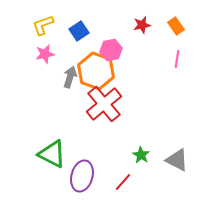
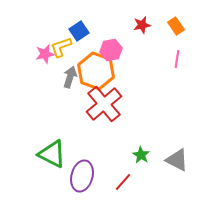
yellow L-shape: moved 18 px right, 22 px down
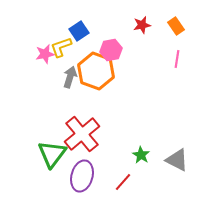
red cross: moved 22 px left, 30 px down
green triangle: rotated 40 degrees clockwise
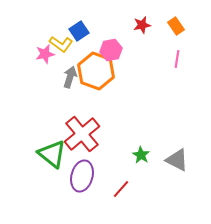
yellow L-shape: moved 3 px up; rotated 125 degrees counterclockwise
green triangle: rotated 28 degrees counterclockwise
red line: moved 2 px left, 7 px down
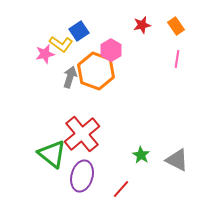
pink hexagon: rotated 20 degrees counterclockwise
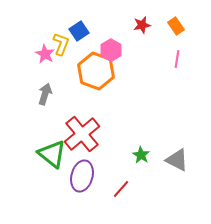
yellow L-shape: rotated 105 degrees counterclockwise
pink star: rotated 30 degrees counterclockwise
gray arrow: moved 25 px left, 17 px down
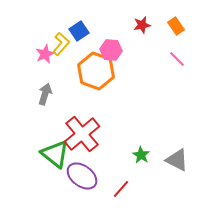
yellow L-shape: rotated 20 degrees clockwise
pink hexagon: rotated 25 degrees counterclockwise
pink star: rotated 18 degrees clockwise
pink line: rotated 54 degrees counterclockwise
green triangle: moved 3 px right
purple ellipse: rotated 68 degrees counterclockwise
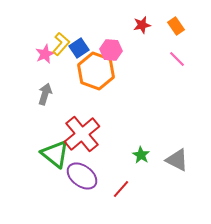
blue square: moved 17 px down
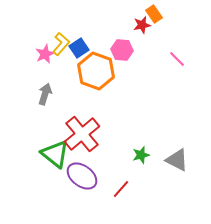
orange rectangle: moved 22 px left, 12 px up
pink hexagon: moved 11 px right
green star: rotated 24 degrees clockwise
